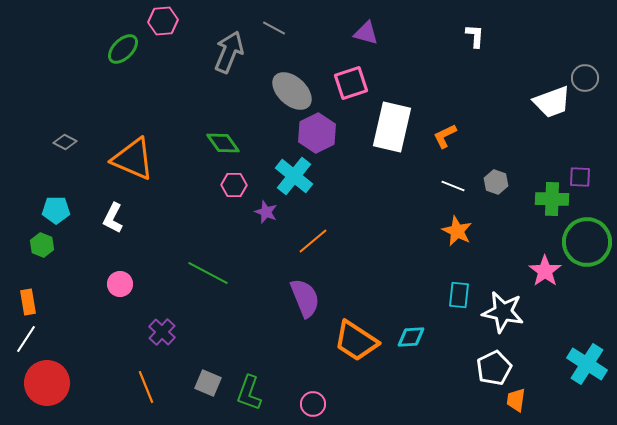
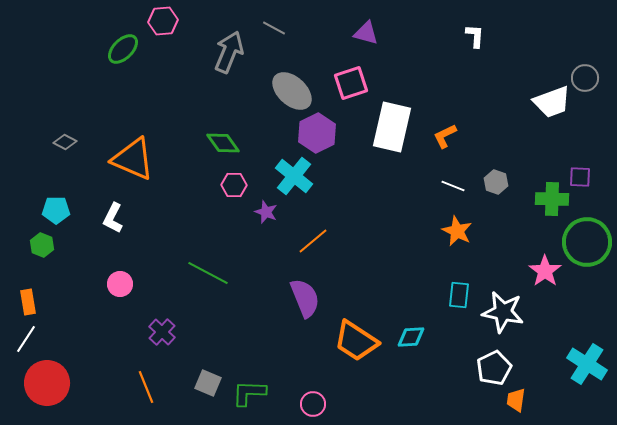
green L-shape at (249, 393): rotated 72 degrees clockwise
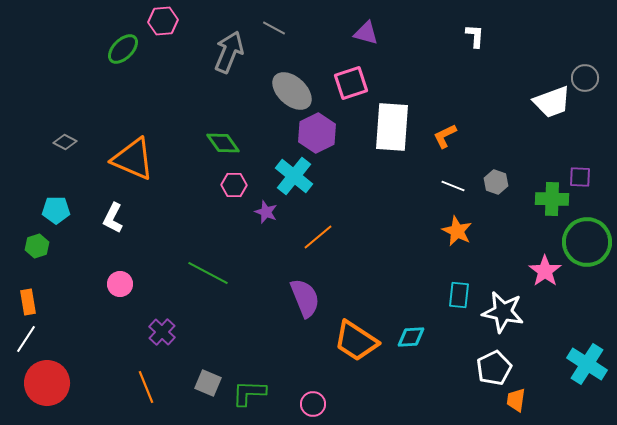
white rectangle at (392, 127): rotated 9 degrees counterclockwise
orange line at (313, 241): moved 5 px right, 4 px up
green hexagon at (42, 245): moved 5 px left, 1 px down; rotated 20 degrees clockwise
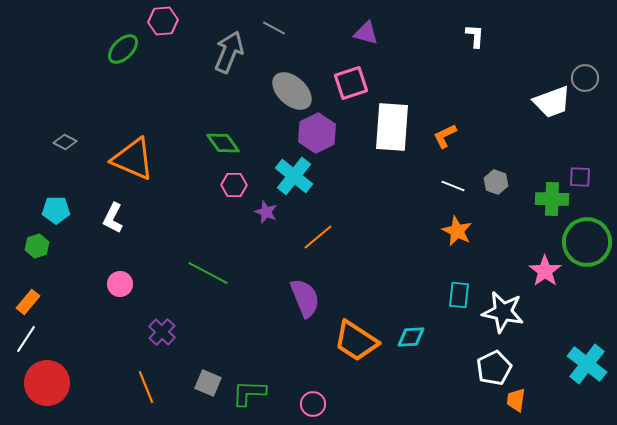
orange rectangle at (28, 302): rotated 50 degrees clockwise
cyan cross at (587, 364): rotated 6 degrees clockwise
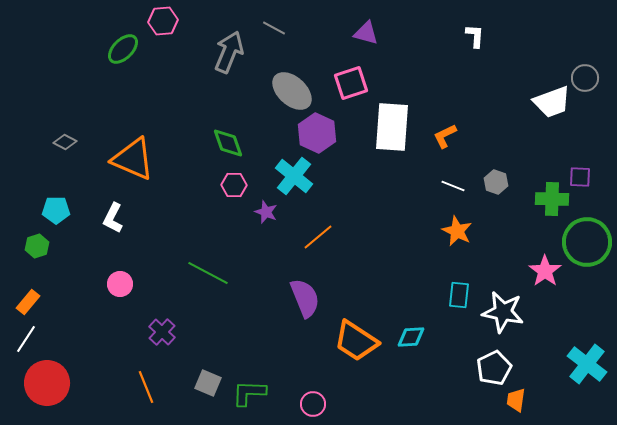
purple hexagon at (317, 133): rotated 9 degrees counterclockwise
green diamond at (223, 143): moved 5 px right; rotated 16 degrees clockwise
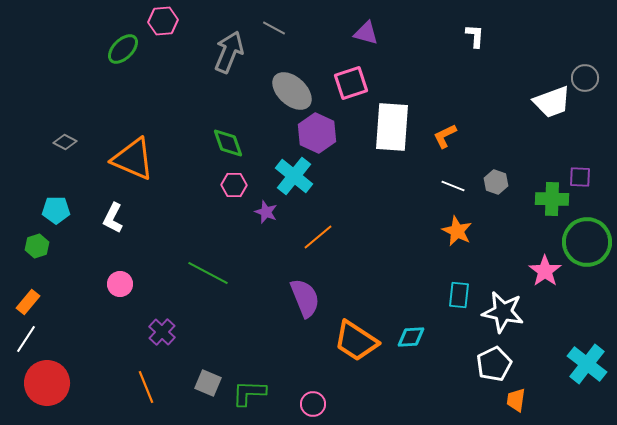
white pentagon at (494, 368): moved 4 px up
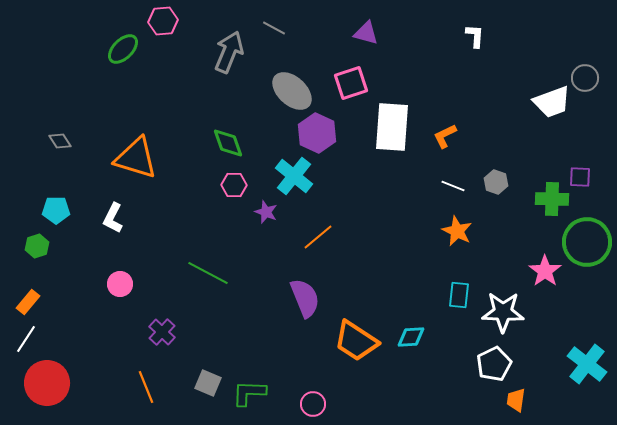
gray diamond at (65, 142): moved 5 px left, 1 px up; rotated 30 degrees clockwise
orange triangle at (133, 159): moved 3 px right, 1 px up; rotated 6 degrees counterclockwise
white star at (503, 312): rotated 9 degrees counterclockwise
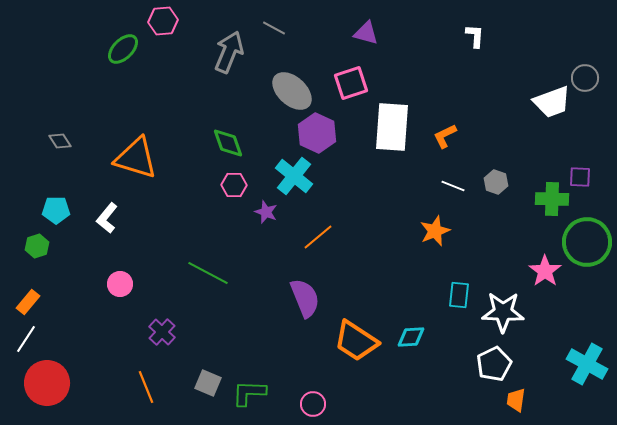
white L-shape at (113, 218): moved 6 px left; rotated 12 degrees clockwise
orange star at (457, 231): moved 22 px left; rotated 24 degrees clockwise
cyan cross at (587, 364): rotated 9 degrees counterclockwise
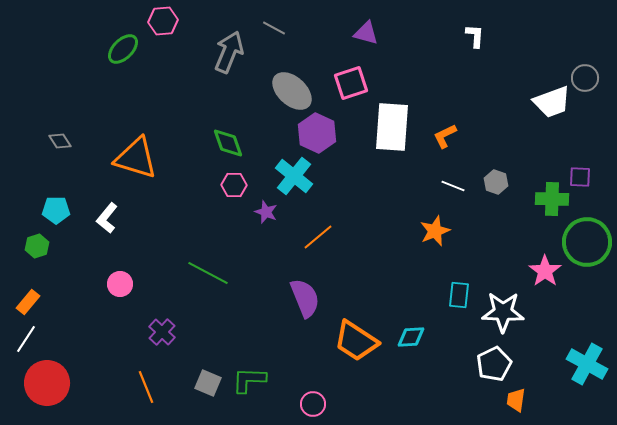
green L-shape at (249, 393): moved 13 px up
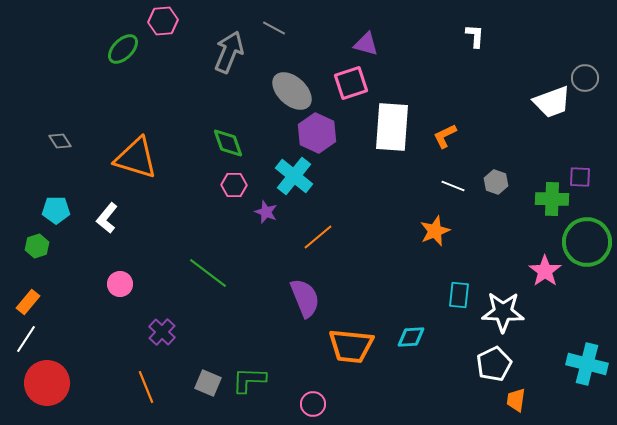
purple triangle at (366, 33): moved 11 px down
green line at (208, 273): rotated 9 degrees clockwise
orange trapezoid at (356, 341): moved 5 px left, 5 px down; rotated 27 degrees counterclockwise
cyan cross at (587, 364): rotated 15 degrees counterclockwise
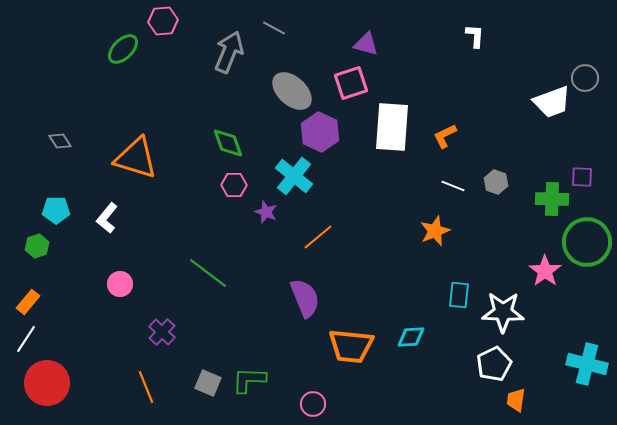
purple hexagon at (317, 133): moved 3 px right, 1 px up
purple square at (580, 177): moved 2 px right
